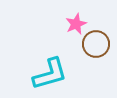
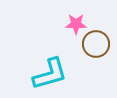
pink star: rotated 25 degrees clockwise
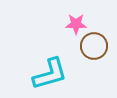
brown circle: moved 2 px left, 2 px down
